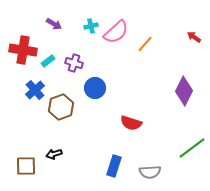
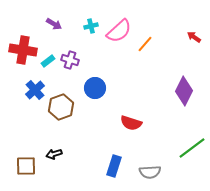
pink semicircle: moved 3 px right, 1 px up
purple cross: moved 4 px left, 3 px up
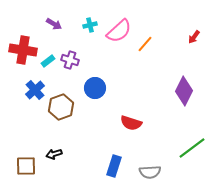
cyan cross: moved 1 px left, 1 px up
red arrow: rotated 88 degrees counterclockwise
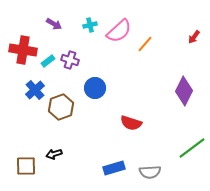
blue rectangle: moved 2 px down; rotated 55 degrees clockwise
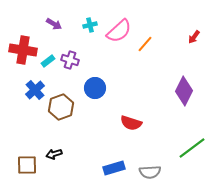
brown square: moved 1 px right, 1 px up
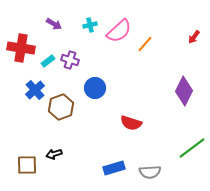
red cross: moved 2 px left, 2 px up
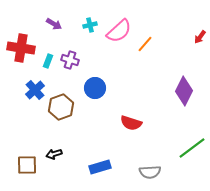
red arrow: moved 6 px right
cyan rectangle: rotated 32 degrees counterclockwise
blue rectangle: moved 14 px left, 1 px up
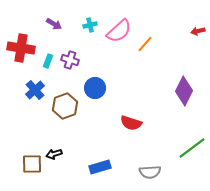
red arrow: moved 2 px left, 6 px up; rotated 40 degrees clockwise
brown hexagon: moved 4 px right, 1 px up
brown square: moved 5 px right, 1 px up
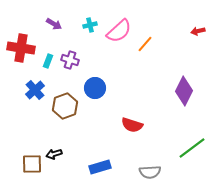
red semicircle: moved 1 px right, 2 px down
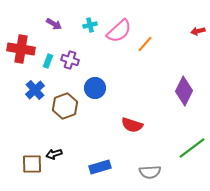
red cross: moved 1 px down
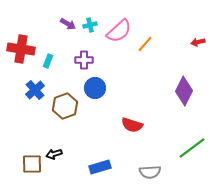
purple arrow: moved 14 px right
red arrow: moved 11 px down
purple cross: moved 14 px right; rotated 18 degrees counterclockwise
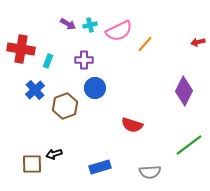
pink semicircle: rotated 16 degrees clockwise
green line: moved 3 px left, 3 px up
